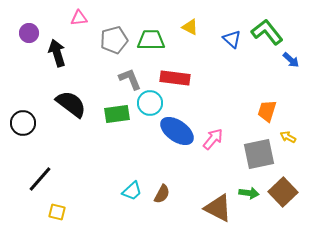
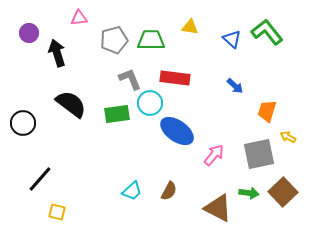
yellow triangle: rotated 18 degrees counterclockwise
blue arrow: moved 56 px left, 26 px down
pink arrow: moved 1 px right, 16 px down
brown semicircle: moved 7 px right, 3 px up
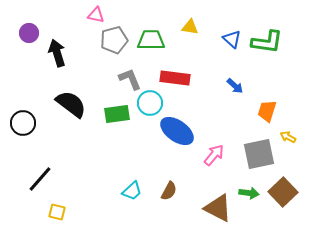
pink triangle: moved 17 px right, 3 px up; rotated 18 degrees clockwise
green L-shape: moved 10 px down; rotated 136 degrees clockwise
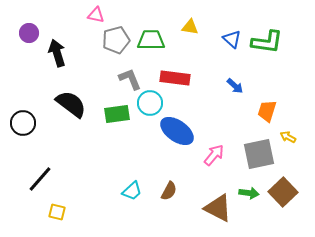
gray pentagon: moved 2 px right
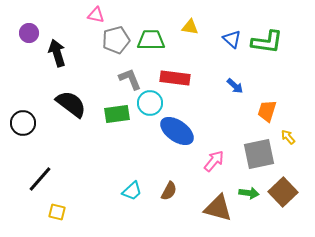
yellow arrow: rotated 21 degrees clockwise
pink arrow: moved 6 px down
brown triangle: rotated 12 degrees counterclockwise
